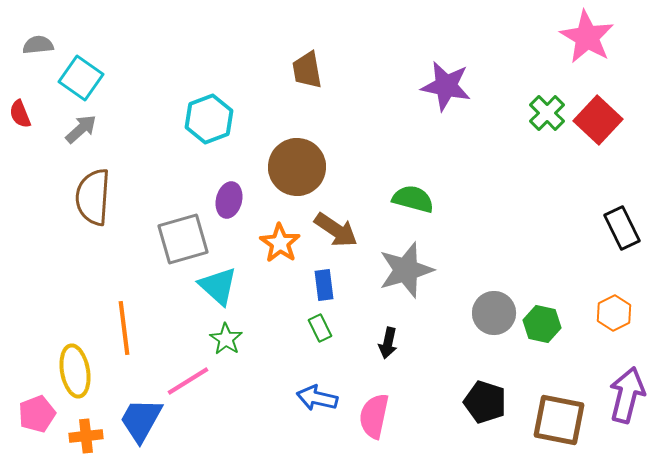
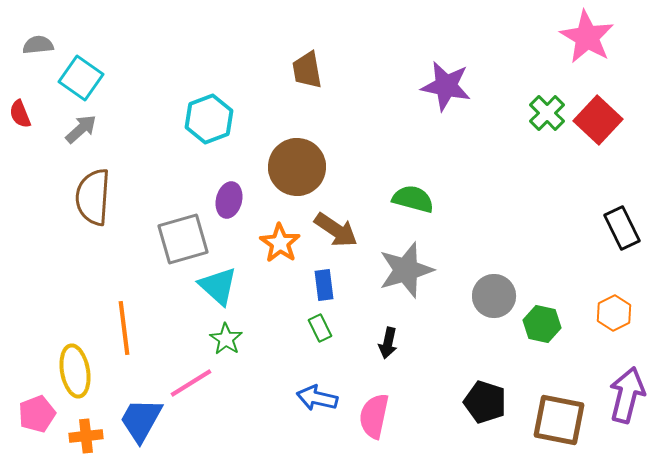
gray circle: moved 17 px up
pink line: moved 3 px right, 2 px down
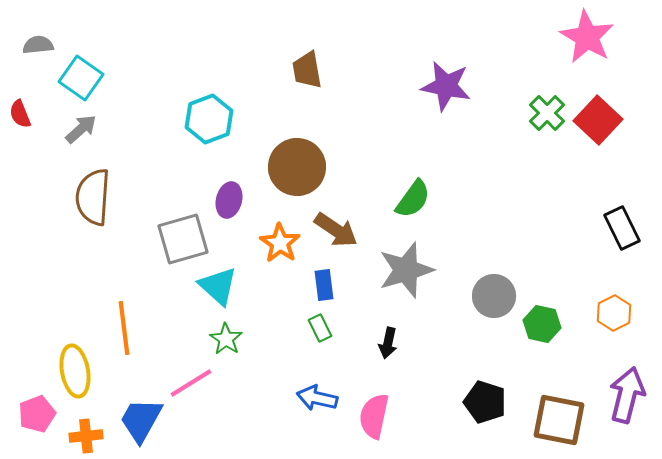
green semicircle: rotated 111 degrees clockwise
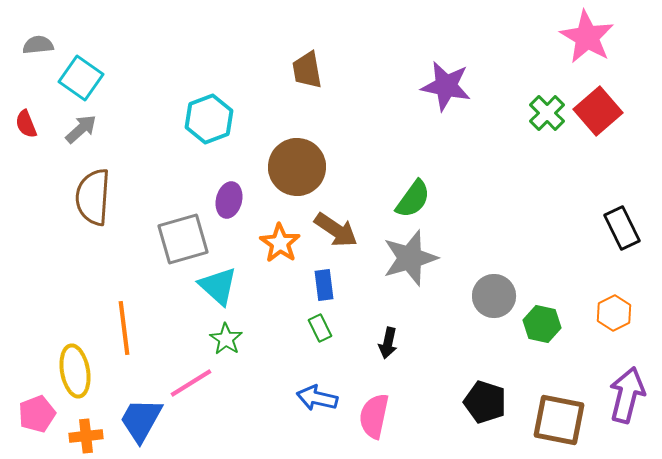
red semicircle: moved 6 px right, 10 px down
red square: moved 9 px up; rotated 6 degrees clockwise
gray star: moved 4 px right, 12 px up
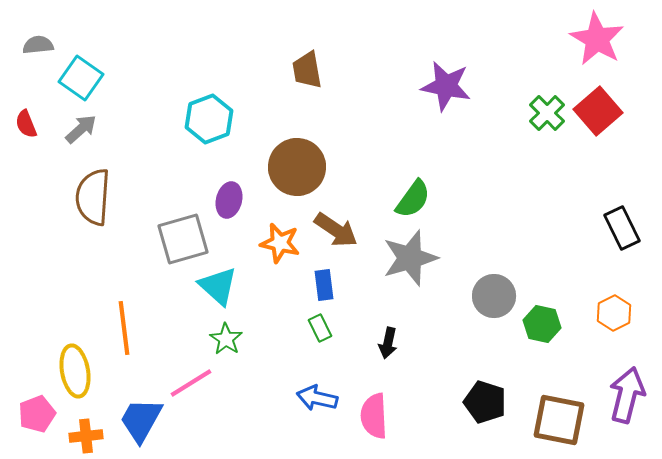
pink star: moved 10 px right, 2 px down
orange star: rotated 21 degrees counterclockwise
pink semicircle: rotated 15 degrees counterclockwise
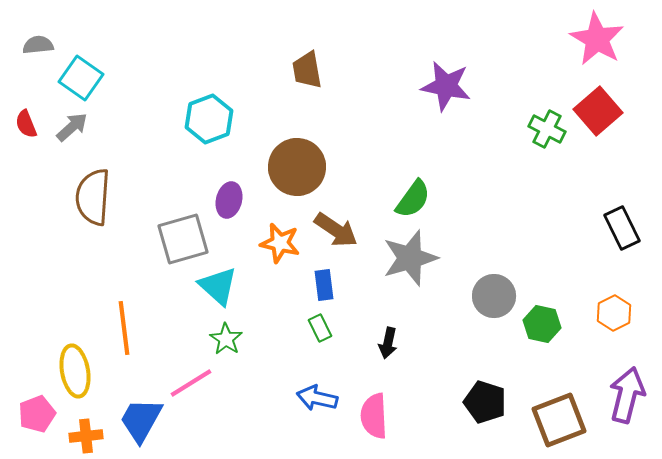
green cross: moved 16 px down; rotated 18 degrees counterclockwise
gray arrow: moved 9 px left, 2 px up
brown square: rotated 32 degrees counterclockwise
